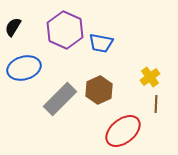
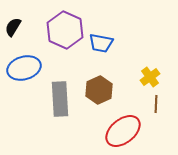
gray rectangle: rotated 48 degrees counterclockwise
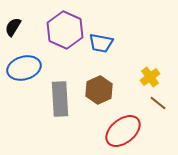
brown line: moved 2 px right, 1 px up; rotated 54 degrees counterclockwise
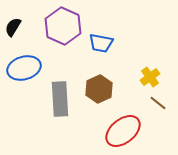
purple hexagon: moved 2 px left, 4 px up
brown hexagon: moved 1 px up
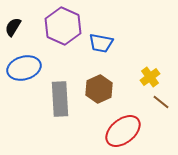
brown line: moved 3 px right, 1 px up
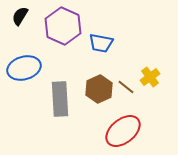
black semicircle: moved 7 px right, 11 px up
brown line: moved 35 px left, 15 px up
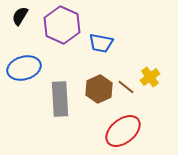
purple hexagon: moved 1 px left, 1 px up
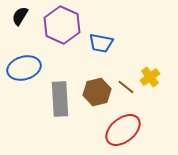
brown hexagon: moved 2 px left, 3 px down; rotated 12 degrees clockwise
red ellipse: moved 1 px up
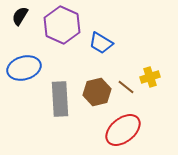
blue trapezoid: rotated 20 degrees clockwise
yellow cross: rotated 18 degrees clockwise
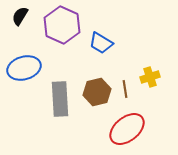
brown line: moved 1 px left, 2 px down; rotated 42 degrees clockwise
red ellipse: moved 4 px right, 1 px up
